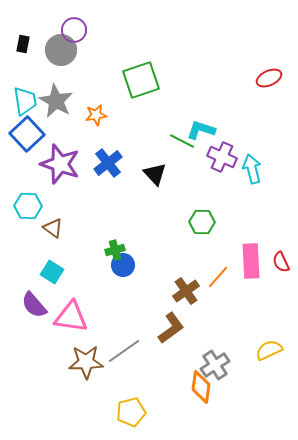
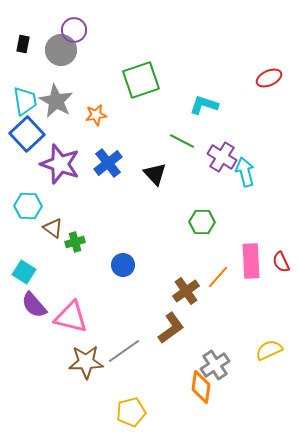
cyan L-shape: moved 3 px right, 25 px up
purple cross: rotated 8 degrees clockwise
cyan arrow: moved 7 px left, 3 px down
green cross: moved 40 px left, 8 px up
cyan square: moved 28 px left
pink triangle: rotated 6 degrees clockwise
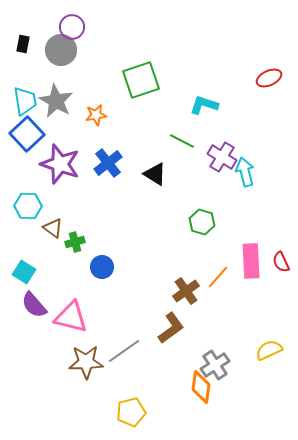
purple circle: moved 2 px left, 3 px up
black triangle: rotated 15 degrees counterclockwise
green hexagon: rotated 15 degrees clockwise
blue circle: moved 21 px left, 2 px down
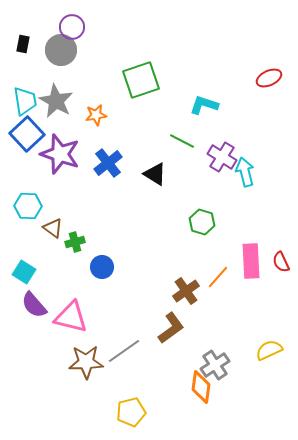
purple star: moved 10 px up
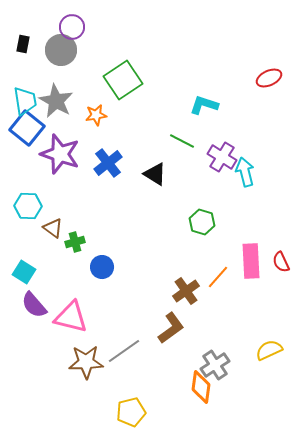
green square: moved 18 px left; rotated 15 degrees counterclockwise
blue square: moved 6 px up; rotated 8 degrees counterclockwise
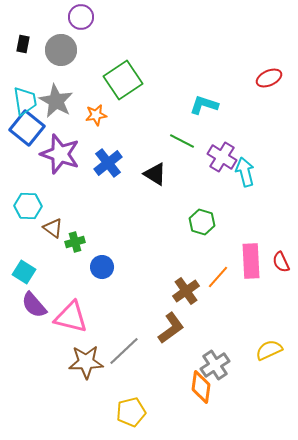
purple circle: moved 9 px right, 10 px up
gray line: rotated 8 degrees counterclockwise
